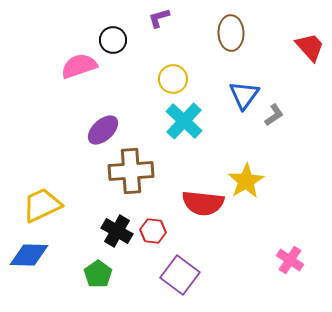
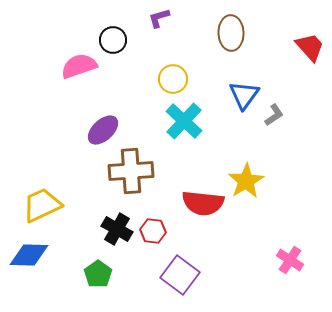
black cross: moved 2 px up
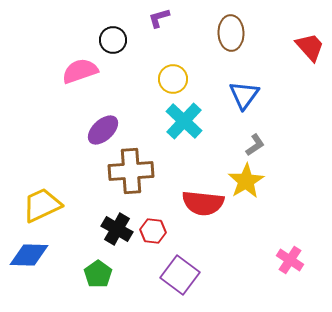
pink semicircle: moved 1 px right, 5 px down
gray L-shape: moved 19 px left, 30 px down
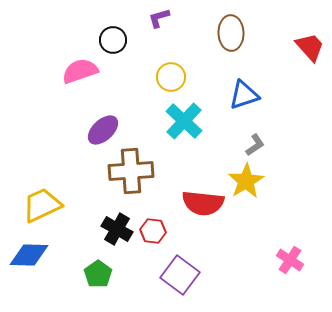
yellow circle: moved 2 px left, 2 px up
blue triangle: rotated 36 degrees clockwise
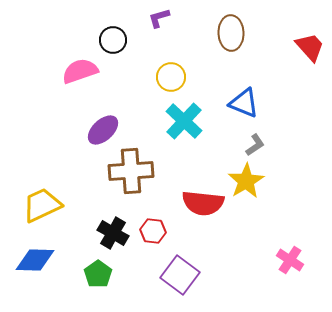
blue triangle: moved 8 px down; rotated 40 degrees clockwise
black cross: moved 4 px left, 4 px down
blue diamond: moved 6 px right, 5 px down
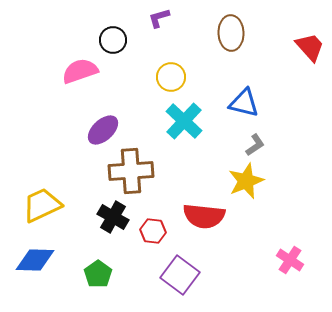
blue triangle: rotated 8 degrees counterclockwise
yellow star: rotated 9 degrees clockwise
red semicircle: moved 1 px right, 13 px down
black cross: moved 16 px up
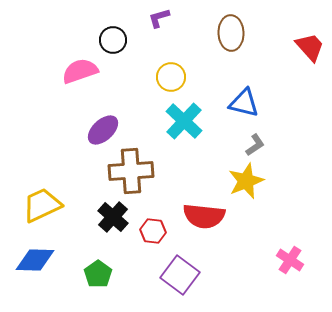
black cross: rotated 12 degrees clockwise
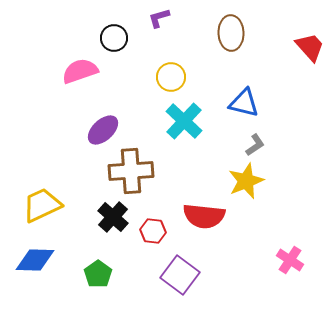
black circle: moved 1 px right, 2 px up
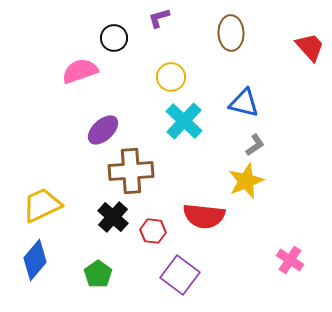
blue diamond: rotated 51 degrees counterclockwise
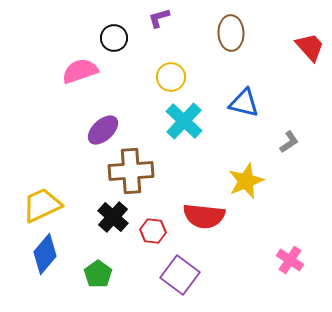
gray L-shape: moved 34 px right, 3 px up
blue diamond: moved 10 px right, 6 px up
